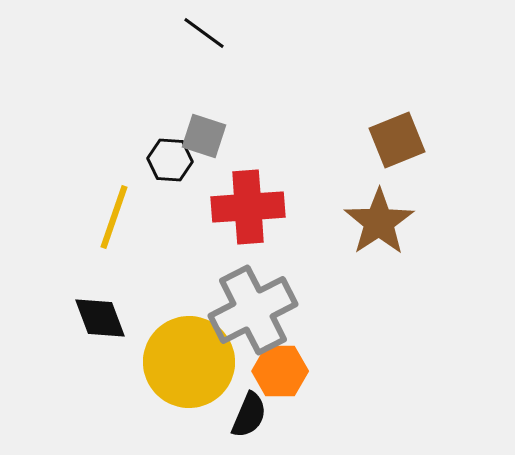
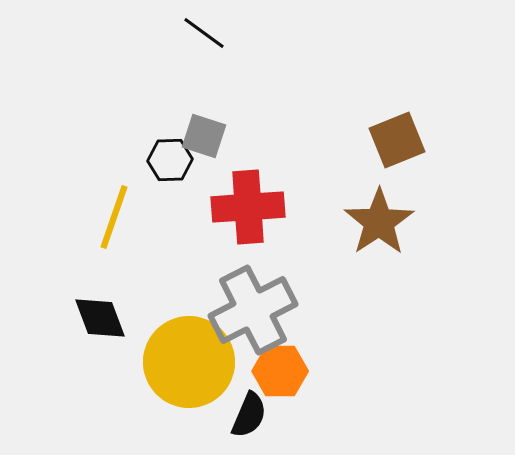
black hexagon: rotated 6 degrees counterclockwise
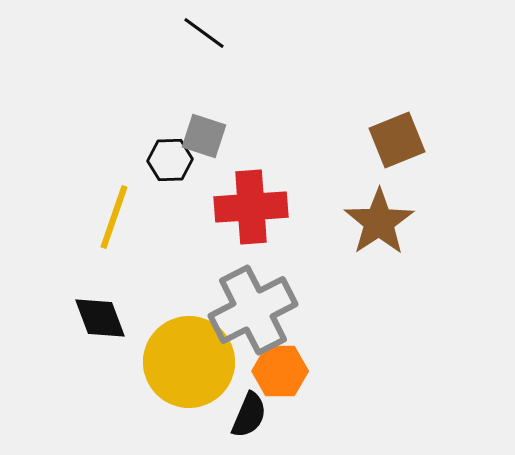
red cross: moved 3 px right
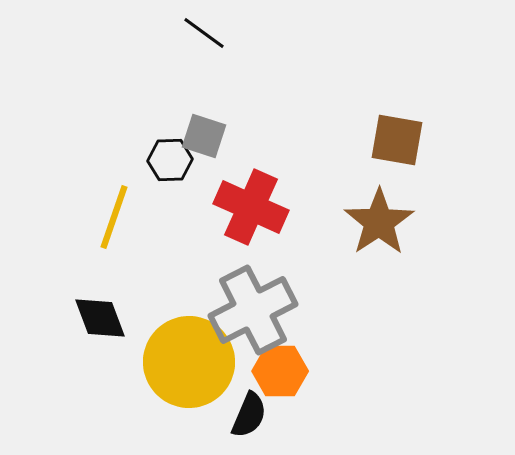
brown square: rotated 32 degrees clockwise
red cross: rotated 28 degrees clockwise
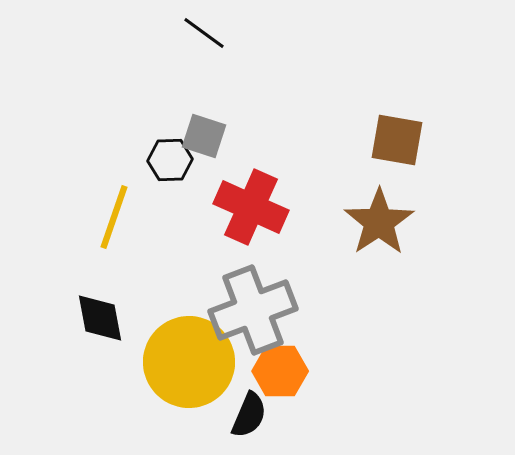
gray cross: rotated 6 degrees clockwise
black diamond: rotated 10 degrees clockwise
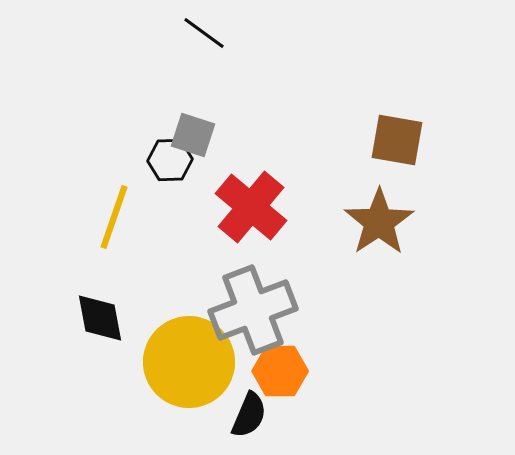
gray square: moved 11 px left, 1 px up
red cross: rotated 16 degrees clockwise
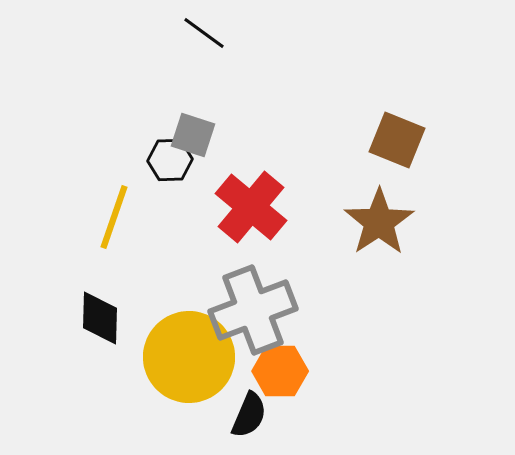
brown square: rotated 12 degrees clockwise
black diamond: rotated 12 degrees clockwise
yellow circle: moved 5 px up
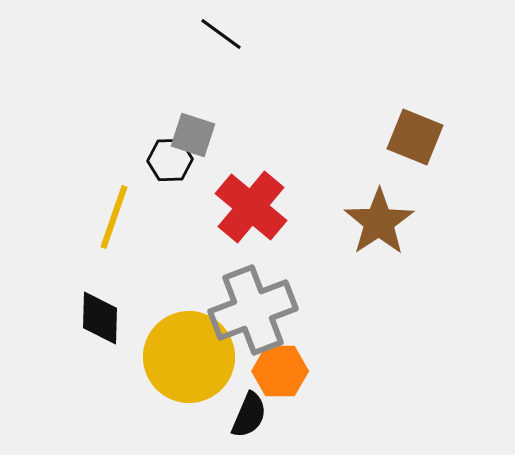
black line: moved 17 px right, 1 px down
brown square: moved 18 px right, 3 px up
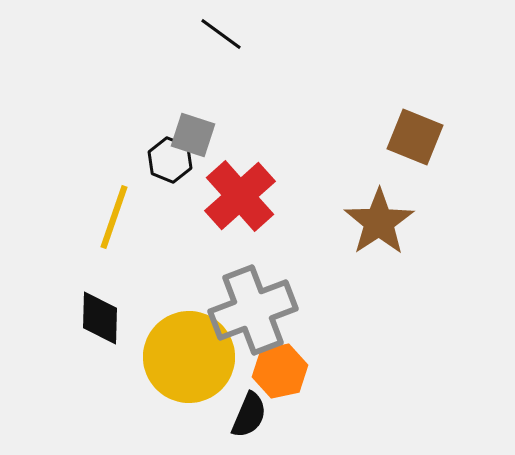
black hexagon: rotated 24 degrees clockwise
red cross: moved 11 px left, 11 px up; rotated 8 degrees clockwise
orange hexagon: rotated 12 degrees counterclockwise
